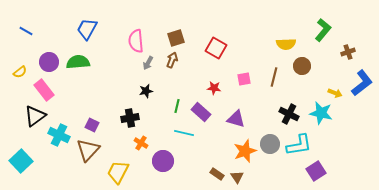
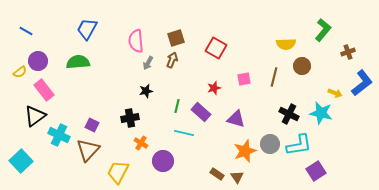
purple circle at (49, 62): moved 11 px left, 1 px up
red star at (214, 88): rotated 24 degrees counterclockwise
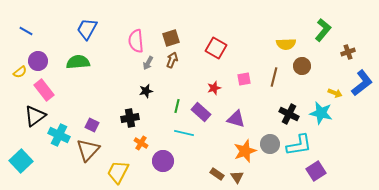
brown square at (176, 38): moved 5 px left
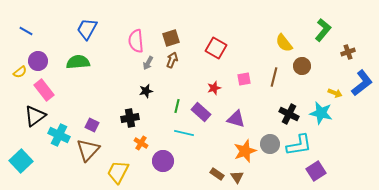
yellow semicircle at (286, 44): moved 2 px left, 1 px up; rotated 54 degrees clockwise
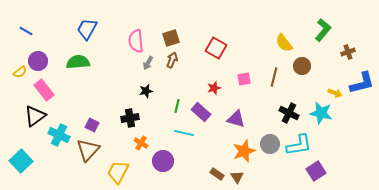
blue L-shape at (362, 83): rotated 24 degrees clockwise
black cross at (289, 114): moved 1 px up
orange star at (245, 151): moved 1 px left
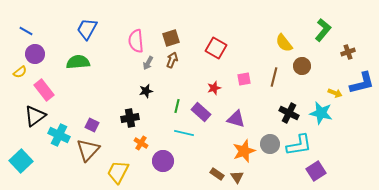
purple circle at (38, 61): moved 3 px left, 7 px up
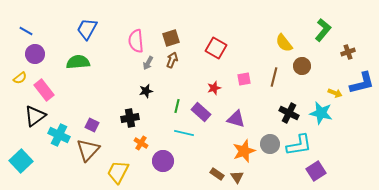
yellow semicircle at (20, 72): moved 6 px down
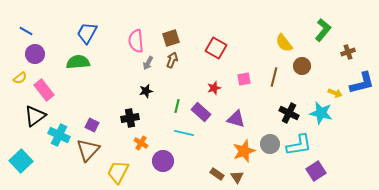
blue trapezoid at (87, 29): moved 4 px down
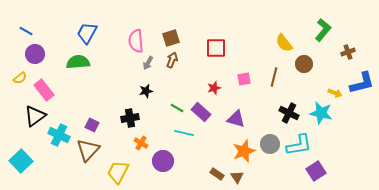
red square at (216, 48): rotated 30 degrees counterclockwise
brown circle at (302, 66): moved 2 px right, 2 px up
green line at (177, 106): moved 2 px down; rotated 72 degrees counterclockwise
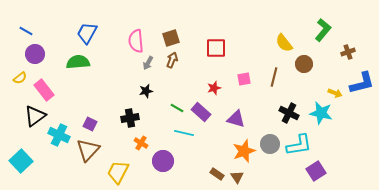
purple square at (92, 125): moved 2 px left, 1 px up
